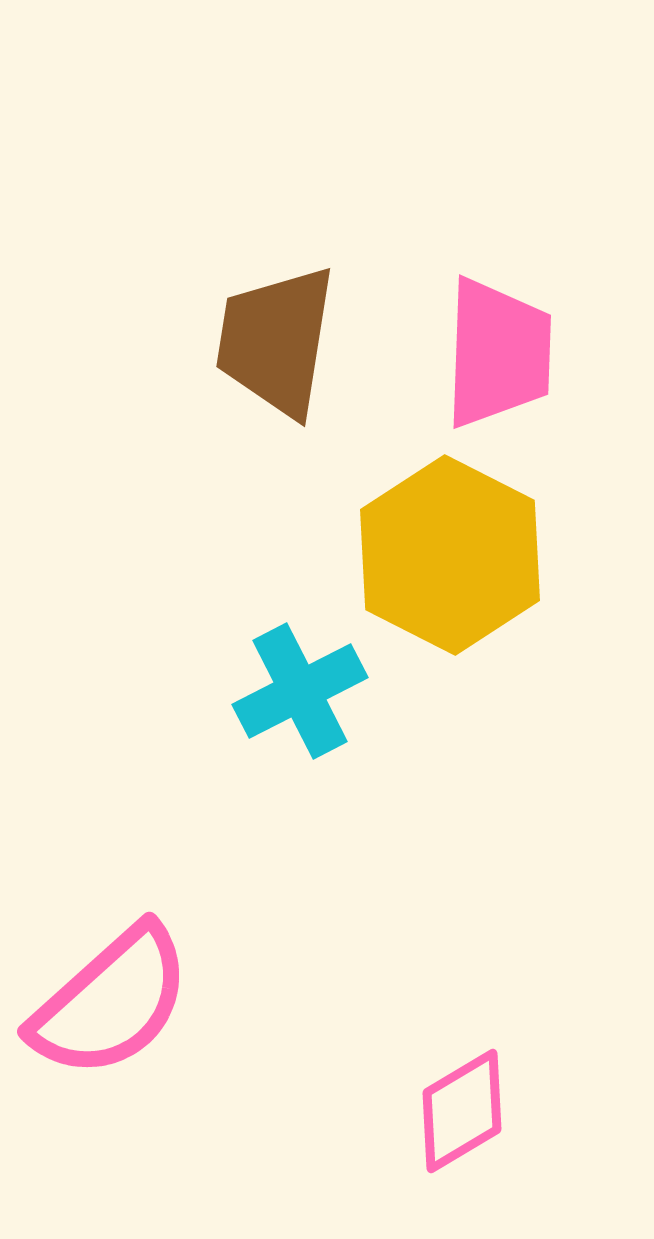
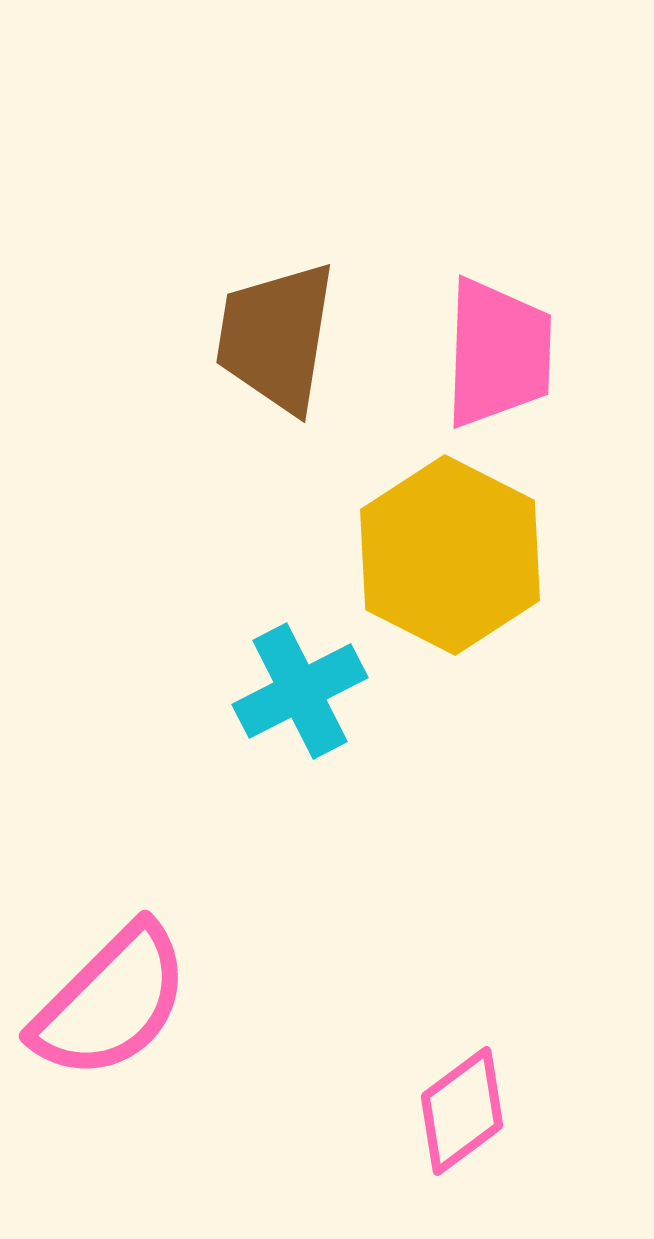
brown trapezoid: moved 4 px up
pink semicircle: rotated 3 degrees counterclockwise
pink diamond: rotated 6 degrees counterclockwise
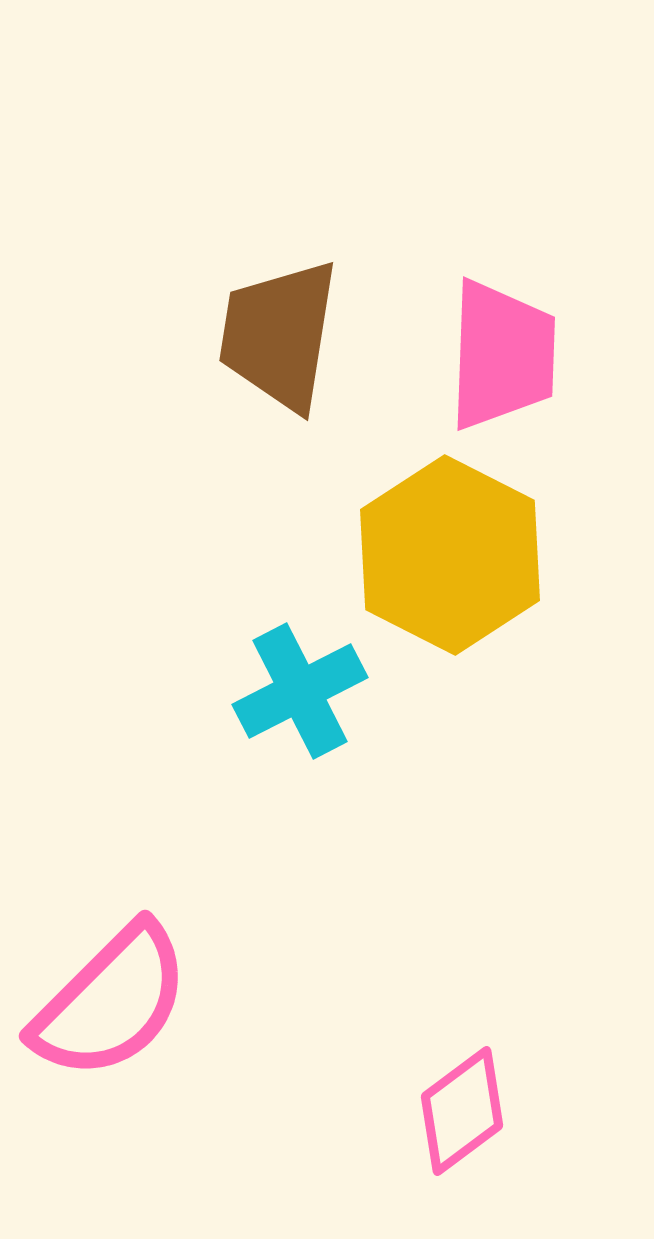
brown trapezoid: moved 3 px right, 2 px up
pink trapezoid: moved 4 px right, 2 px down
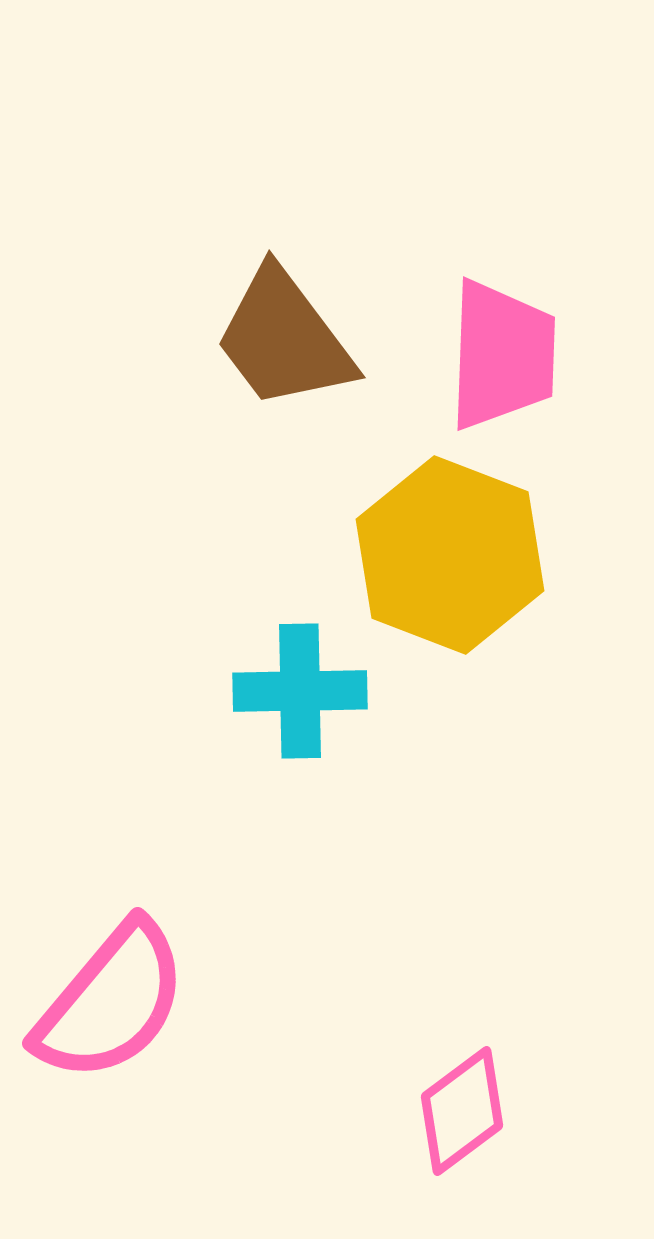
brown trapezoid: moved 5 px right, 4 px down; rotated 46 degrees counterclockwise
yellow hexagon: rotated 6 degrees counterclockwise
cyan cross: rotated 26 degrees clockwise
pink semicircle: rotated 5 degrees counterclockwise
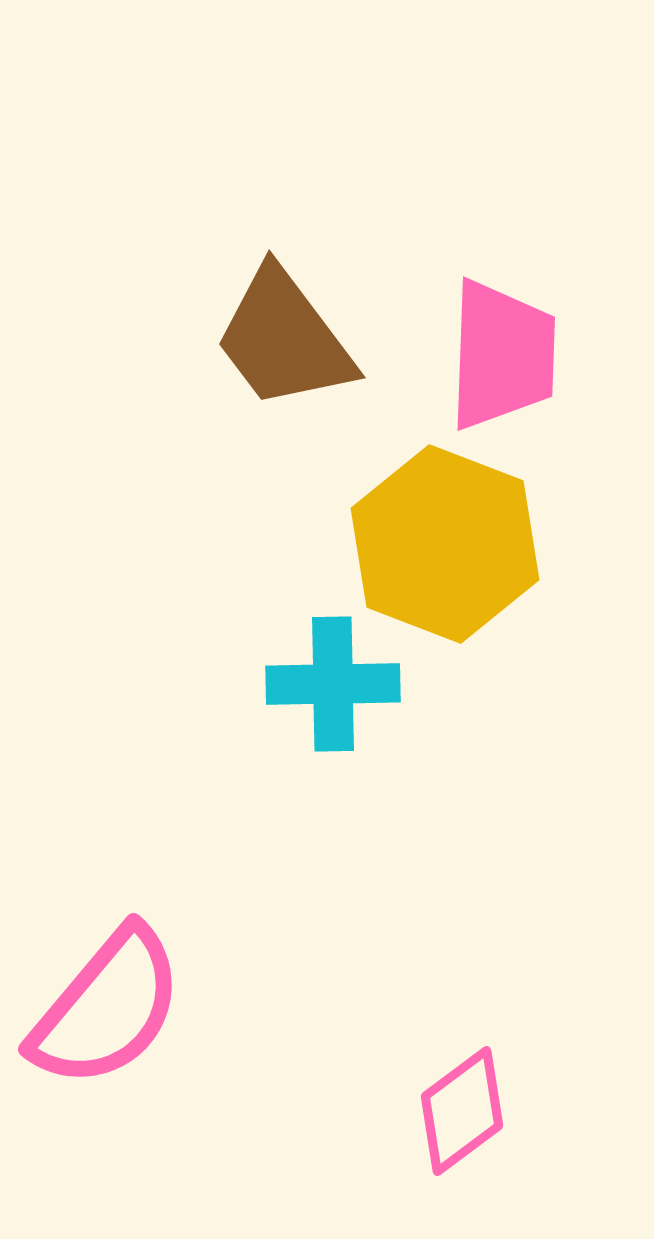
yellow hexagon: moved 5 px left, 11 px up
cyan cross: moved 33 px right, 7 px up
pink semicircle: moved 4 px left, 6 px down
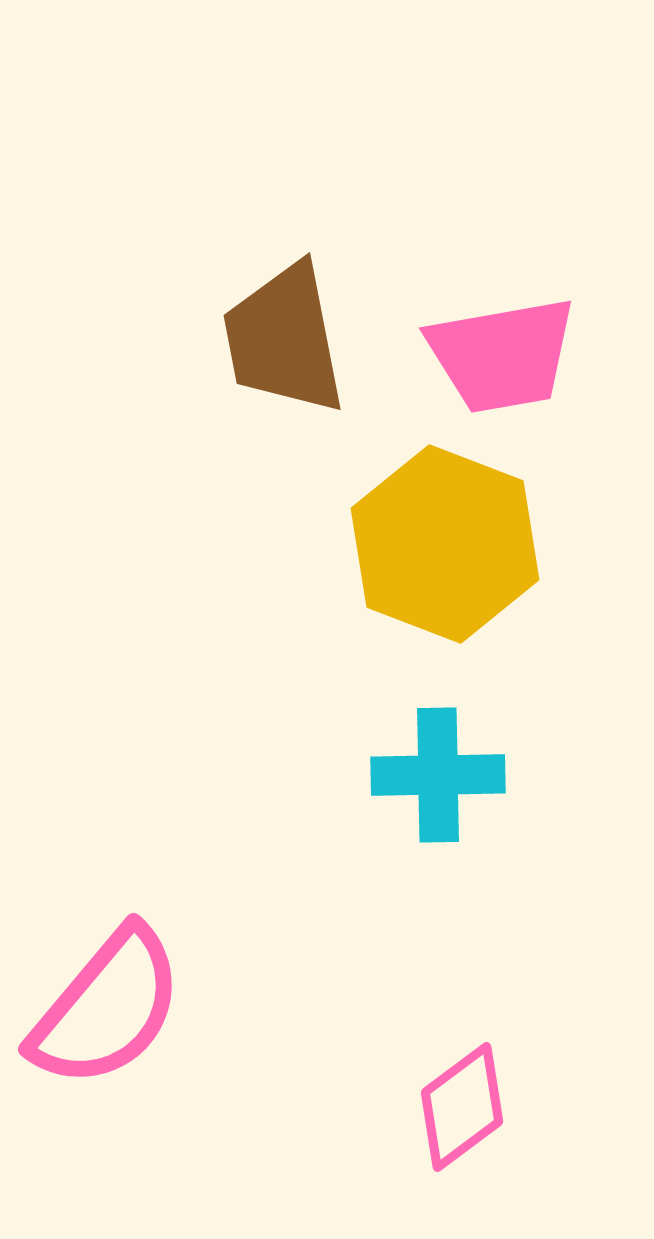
brown trapezoid: rotated 26 degrees clockwise
pink trapezoid: rotated 78 degrees clockwise
cyan cross: moved 105 px right, 91 px down
pink diamond: moved 4 px up
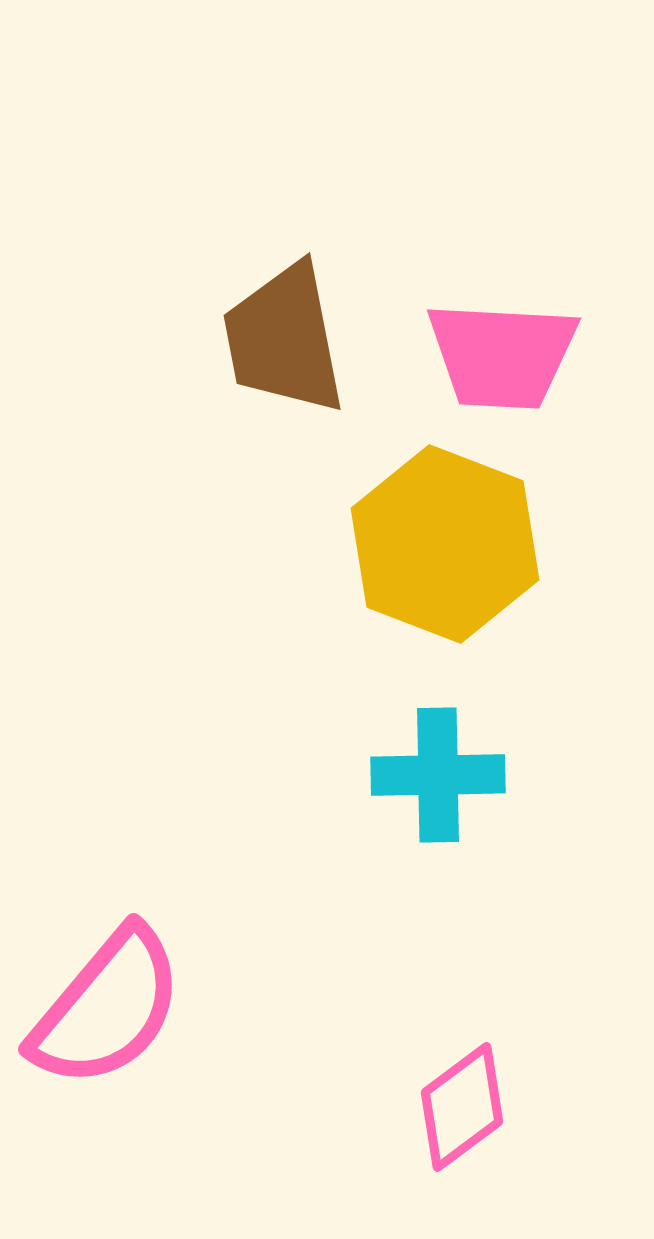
pink trapezoid: rotated 13 degrees clockwise
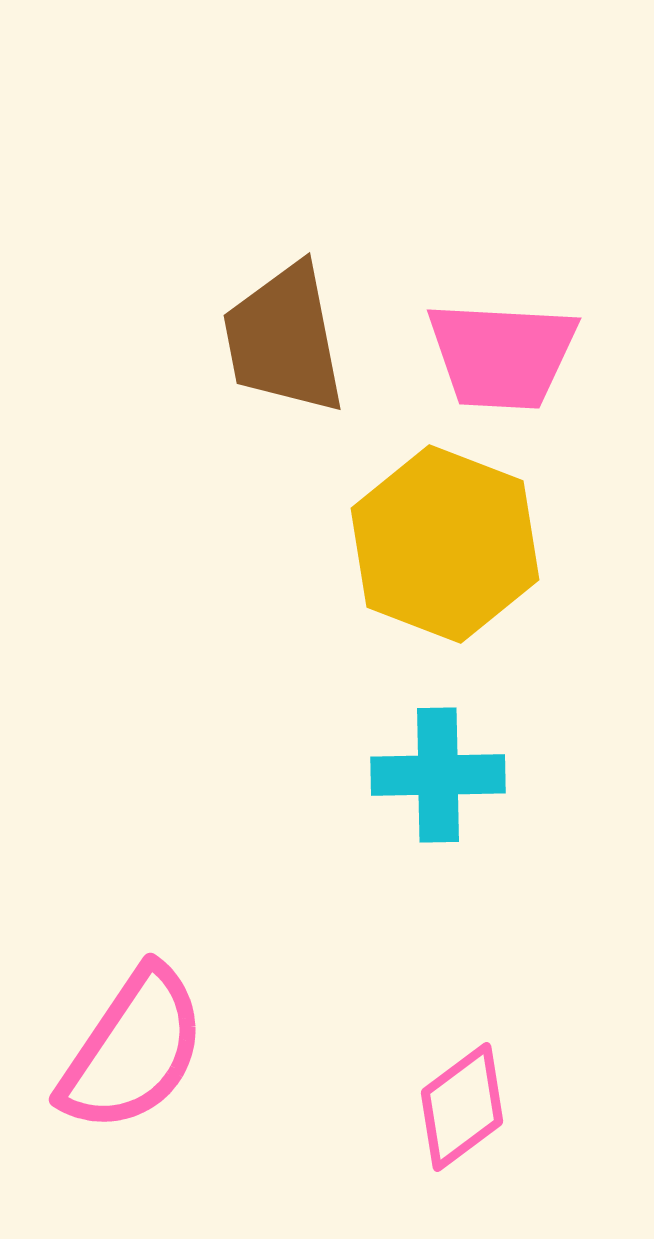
pink semicircle: moved 26 px right, 42 px down; rotated 6 degrees counterclockwise
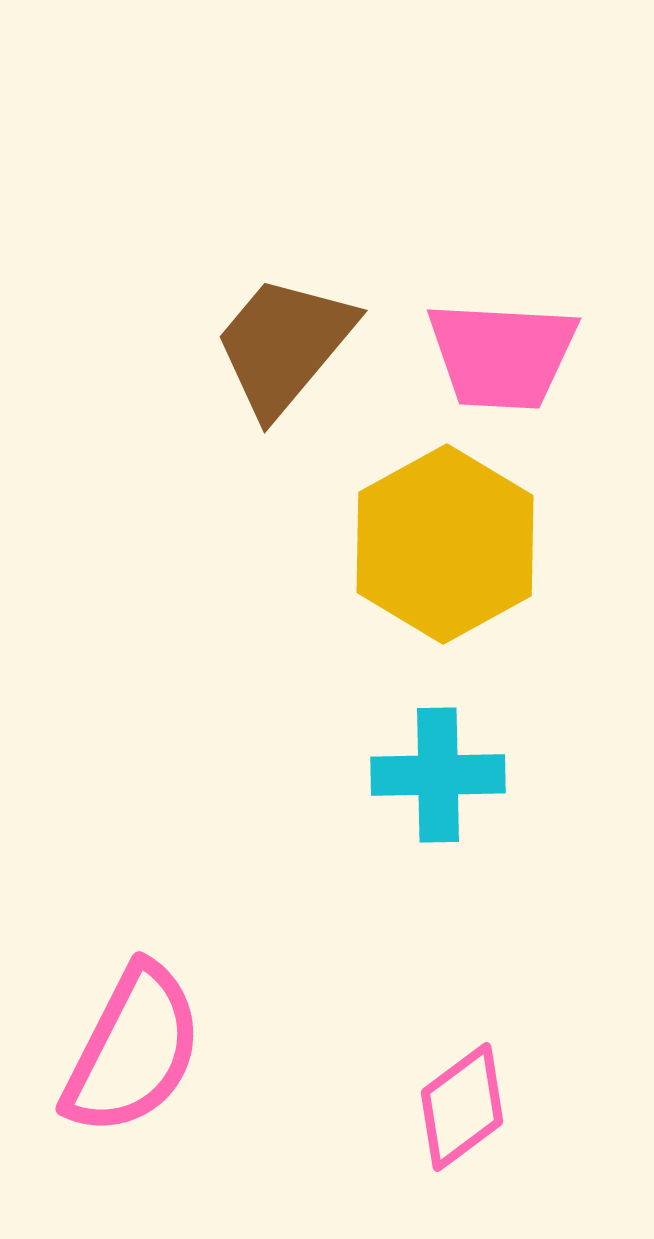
brown trapezoid: moved 6 px down; rotated 51 degrees clockwise
yellow hexagon: rotated 10 degrees clockwise
pink semicircle: rotated 7 degrees counterclockwise
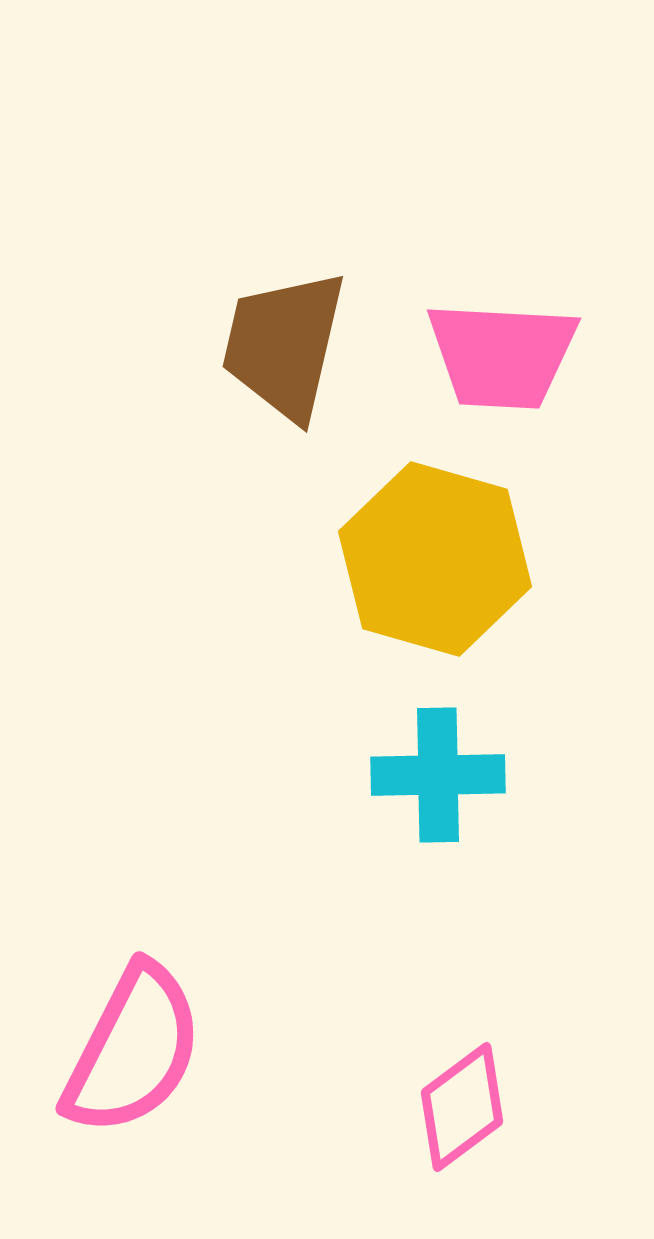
brown trapezoid: rotated 27 degrees counterclockwise
yellow hexagon: moved 10 px left, 15 px down; rotated 15 degrees counterclockwise
